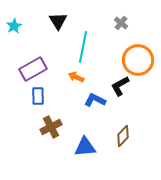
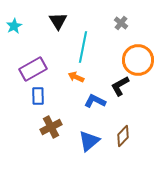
blue L-shape: moved 1 px down
blue triangle: moved 4 px right, 6 px up; rotated 35 degrees counterclockwise
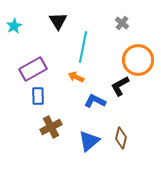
gray cross: moved 1 px right
brown diamond: moved 2 px left, 2 px down; rotated 30 degrees counterclockwise
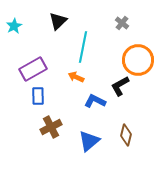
black triangle: rotated 18 degrees clockwise
brown diamond: moved 5 px right, 3 px up
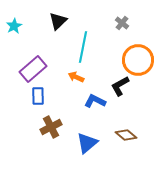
purple rectangle: rotated 12 degrees counterclockwise
brown diamond: rotated 65 degrees counterclockwise
blue triangle: moved 2 px left, 2 px down
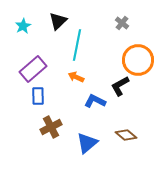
cyan star: moved 9 px right
cyan line: moved 6 px left, 2 px up
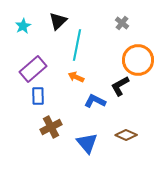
brown diamond: rotated 15 degrees counterclockwise
blue triangle: rotated 30 degrees counterclockwise
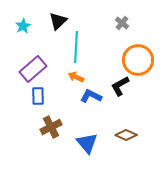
cyan line: moved 1 px left, 2 px down; rotated 8 degrees counterclockwise
blue L-shape: moved 4 px left, 5 px up
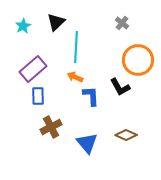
black triangle: moved 2 px left, 1 px down
orange arrow: moved 1 px left
black L-shape: moved 1 px down; rotated 90 degrees counterclockwise
blue L-shape: rotated 60 degrees clockwise
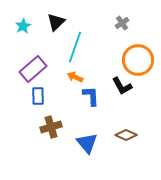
gray cross: rotated 16 degrees clockwise
cyan line: moved 1 px left; rotated 16 degrees clockwise
black L-shape: moved 2 px right, 1 px up
brown cross: rotated 10 degrees clockwise
